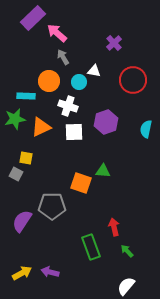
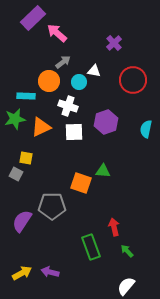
gray arrow: moved 5 px down; rotated 84 degrees clockwise
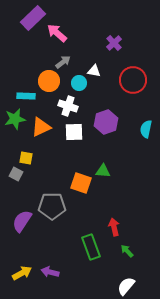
cyan circle: moved 1 px down
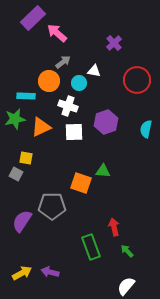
red circle: moved 4 px right
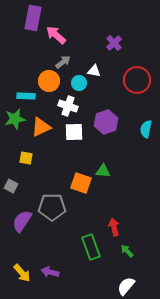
purple rectangle: rotated 35 degrees counterclockwise
pink arrow: moved 1 px left, 2 px down
gray square: moved 5 px left, 12 px down
gray pentagon: moved 1 px down
yellow arrow: rotated 78 degrees clockwise
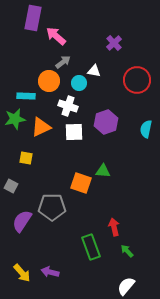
pink arrow: moved 1 px down
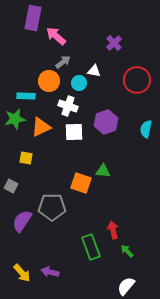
red arrow: moved 1 px left, 3 px down
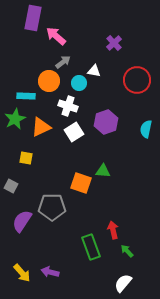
green star: rotated 15 degrees counterclockwise
white square: rotated 30 degrees counterclockwise
white semicircle: moved 3 px left, 3 px up
